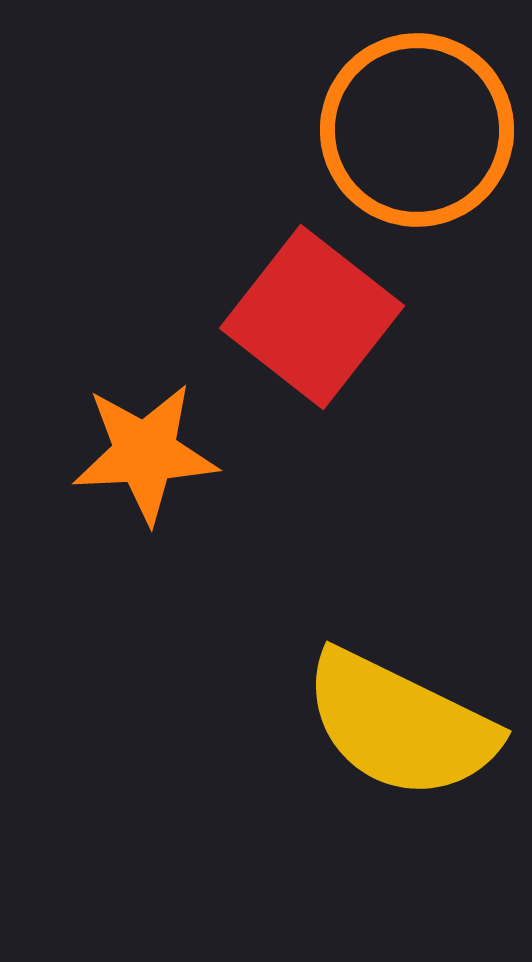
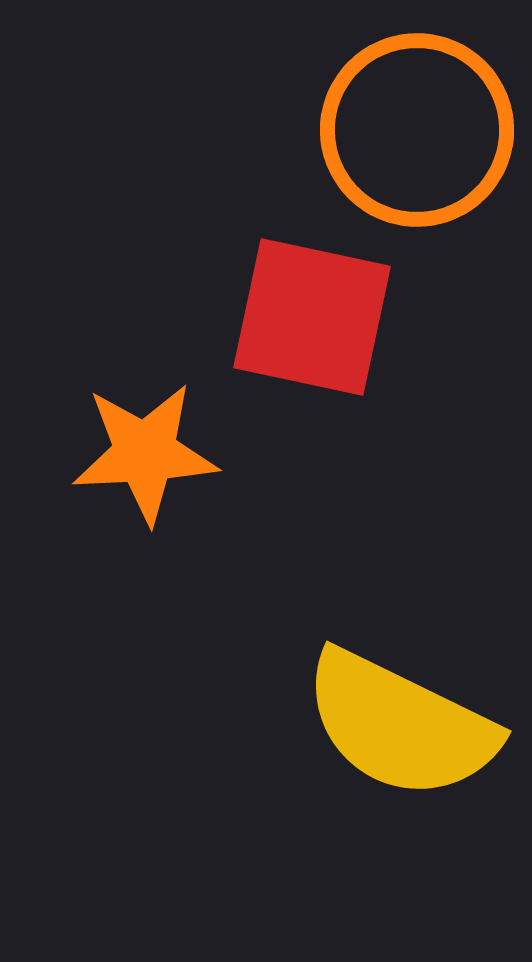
red square: rotated 26 degrees counterclockwise
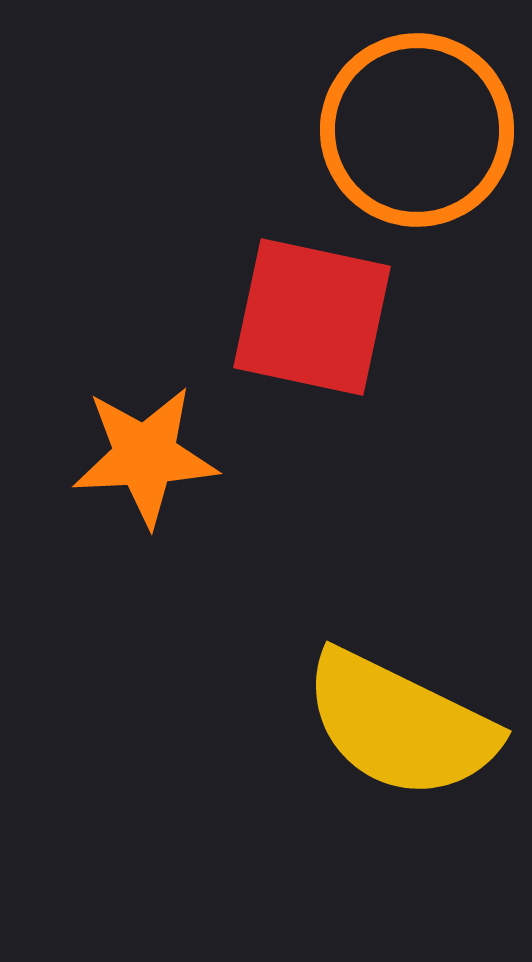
orange star: moved 3 px down
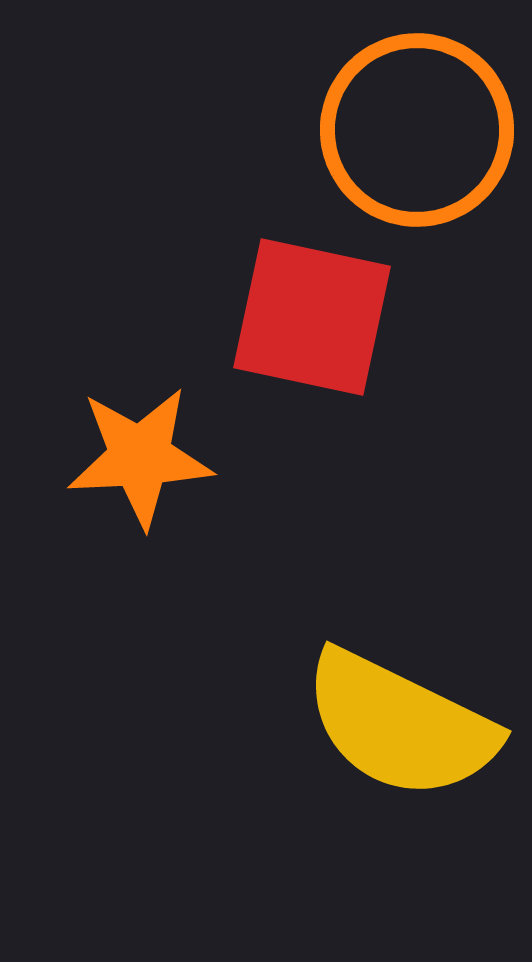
orange star: moved 5 px left, 1 px down
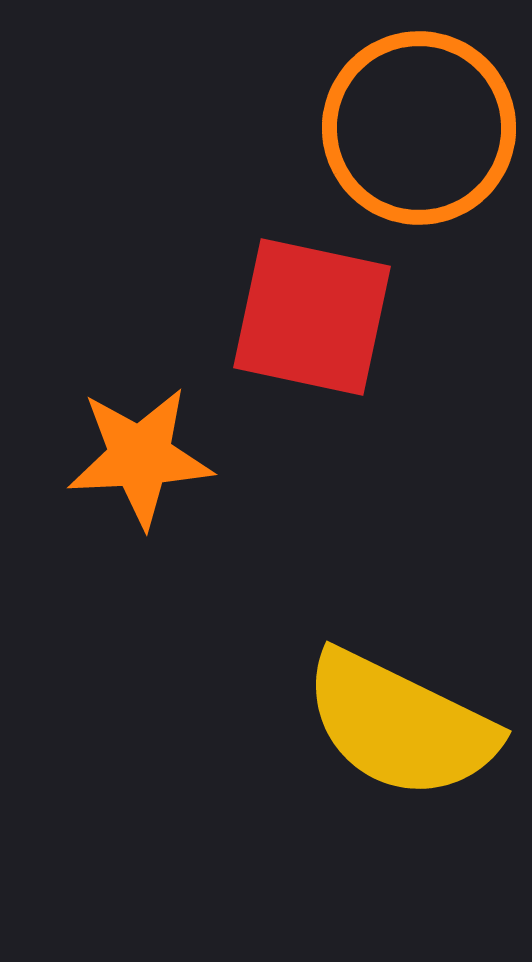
orange circle: moved 2 px right, 2 px up
